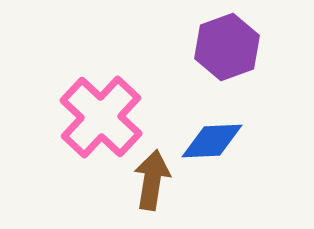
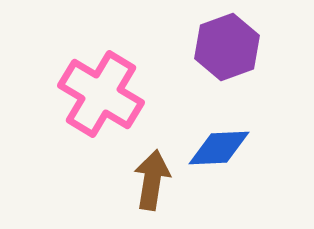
pink cross: moved 23 px up; rotated 12 degrees counterclockwise
blue diamond: moved 7 px right, 7 px down
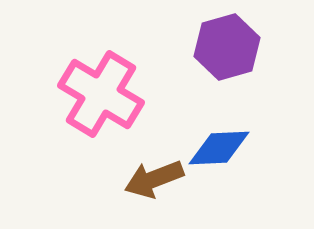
purple hexagon: rotated 4 degrees clockwise
brown arrow: moved 2 px right, 1 px up; rotated 120 degrees counterclockwise
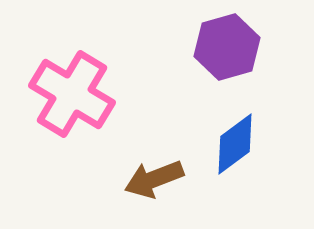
pink cross: moved 29 px left
blue diamond: moved 16 px right, 4 px up; rotated 34 degrees counterclockwise
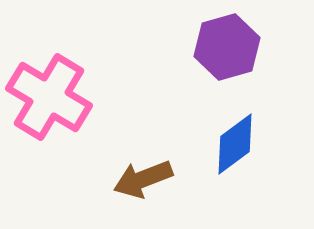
pink cross: moved 23 px left, 3 px down
brown arrow: moved 11 px left
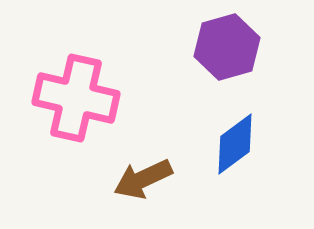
pink cross: moved 27 px right, 1 px down; rotated 18 degrees counterclockwise
brown arrow: rotated 4 degrees counterclockwise
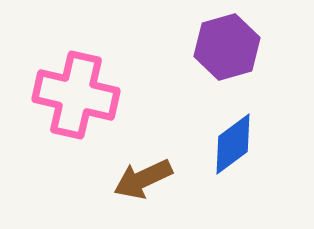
pink cross: moved 3 px up
blue diamond: moved 2 px left
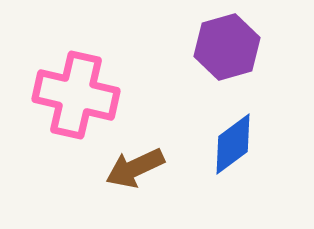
brown arrow: moved 8 px left, 11 px up
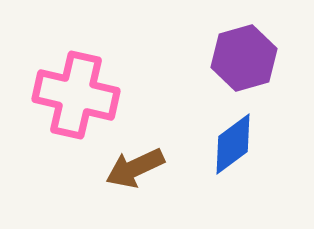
purple hexagon: moved 17 px right, 11 px down
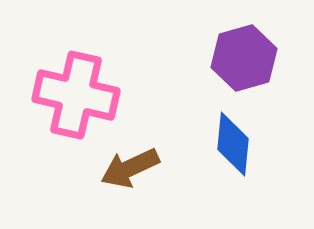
blue diamond: rotated 48 degrees counterclockwise
brown arrow: moved 5 px left
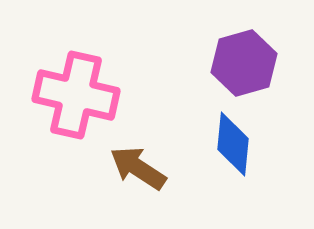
purple hexagon: moved 5 px down
brown arrow: moved 8 px right; rotated 58 degrees clockwise
